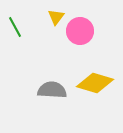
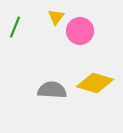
green line: rotated 50 degrees clockwise
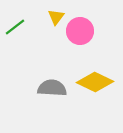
green line: rotated 30 degrees clockwise
yellow diamond: moved 1 px up; rotated 9 degrees clockwise
gray semicircle: moved 2 px up
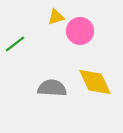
yellow triangle: rotated 36 degrees clockwise
green line: moved 17 px down
yellow diamond: rotated 39 degrees clockwise
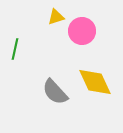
pink circle: moved 2 px right
green line: moved 5 px down; rotated 40 degrees counterclockwise
gray semicircle: moved 3 px right, 4 px down; rotated 136 degrees counterclockwise
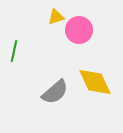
pink circle: moved 3 px left, 1 px up
green line: moved 1 px left, 2 px down
gray semicircle: rotated 88 degrees counterclockwise
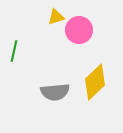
yellow diamond: rotated 72 degrees clockwise
gray semicircle: rotated 36 degrees clockwise
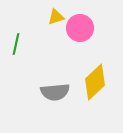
pink circle: moved 1 px right, 2 px up
green line: moved 2 px right, 7 px up
